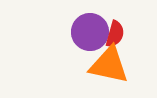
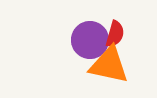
purple circle: moved 8 px down
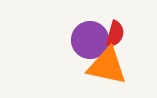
orange triangle: moved 2 px left, 1 px down
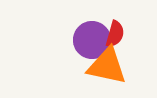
purple circle: moved 2 px right
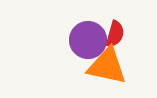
purple circle: moved 4 px left
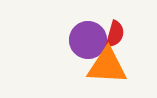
orange triangle: rotated 9 degrees counterclockwise
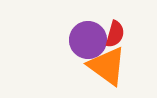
orange triangle: rotated 33 degrees clockwise
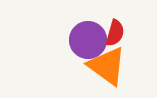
red semicircle: moved 1 px up
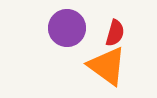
purple circle: moved 21 px left, 12 px up
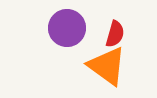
red semicircle: moved 1 px down
